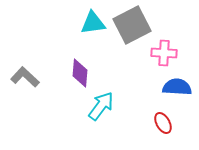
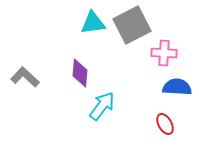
cyan arrow: moved 1 px right
red ellipse: moved 2 px right, 1 px down
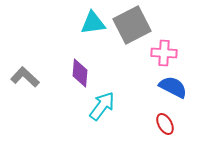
blue semicircle: moved 4 px left; rotated 24 degrees clockwise
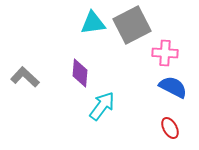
pink cross: moved 1 px right
red ellipse: moved 5 px right, 4 px down
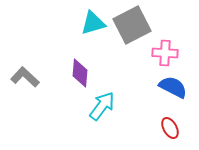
cyan triangle: rotated 8 degrees counterclockwise
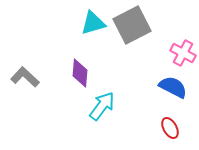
pink cross: moved 18 px right; rotated 25 degrees clockwise
